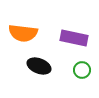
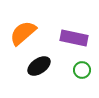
orange semicircle: rotated 132 degrees clockwise
black ellipse: rotated 55 degrees counterclockwise
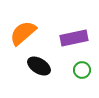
purple rectangle: rotated 24 degrees counterclockwise
black ellipse: rotated 65 degrees clockwise
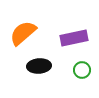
black ellipse: rotated 35 degrees counterclockwise
